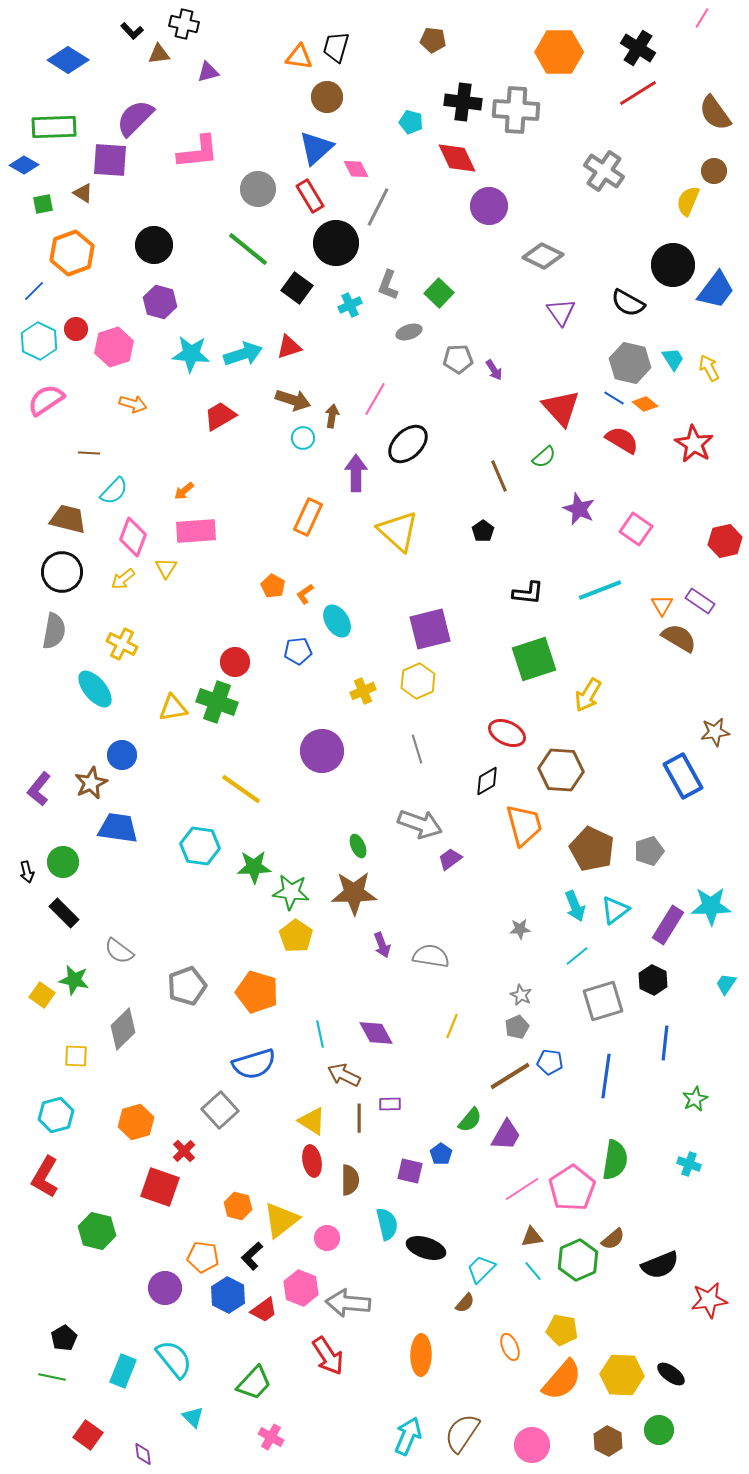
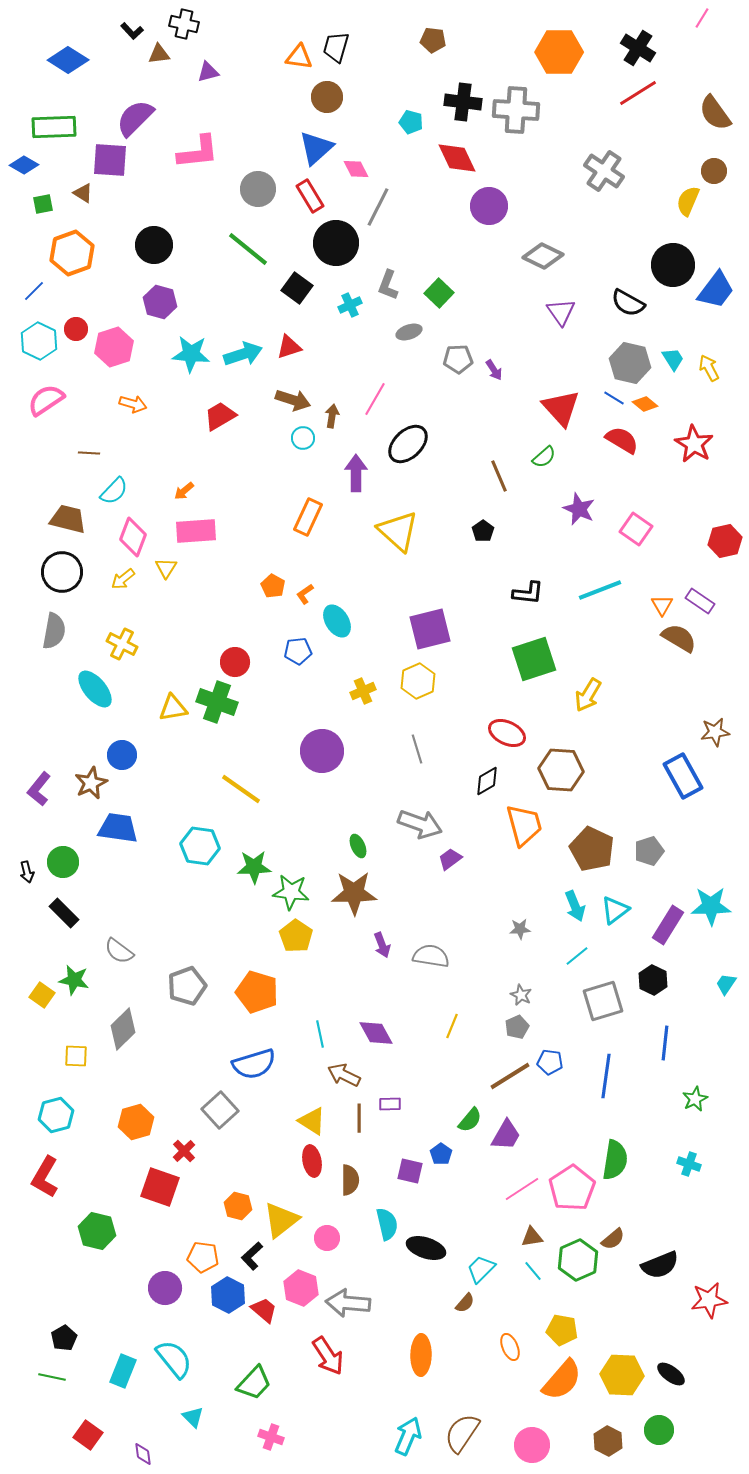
red trapezoid at (264, 1310): rotated 104 degrees counterclockwise
pink cross at (271, 1437): rotated 10 degrees counterclockwise
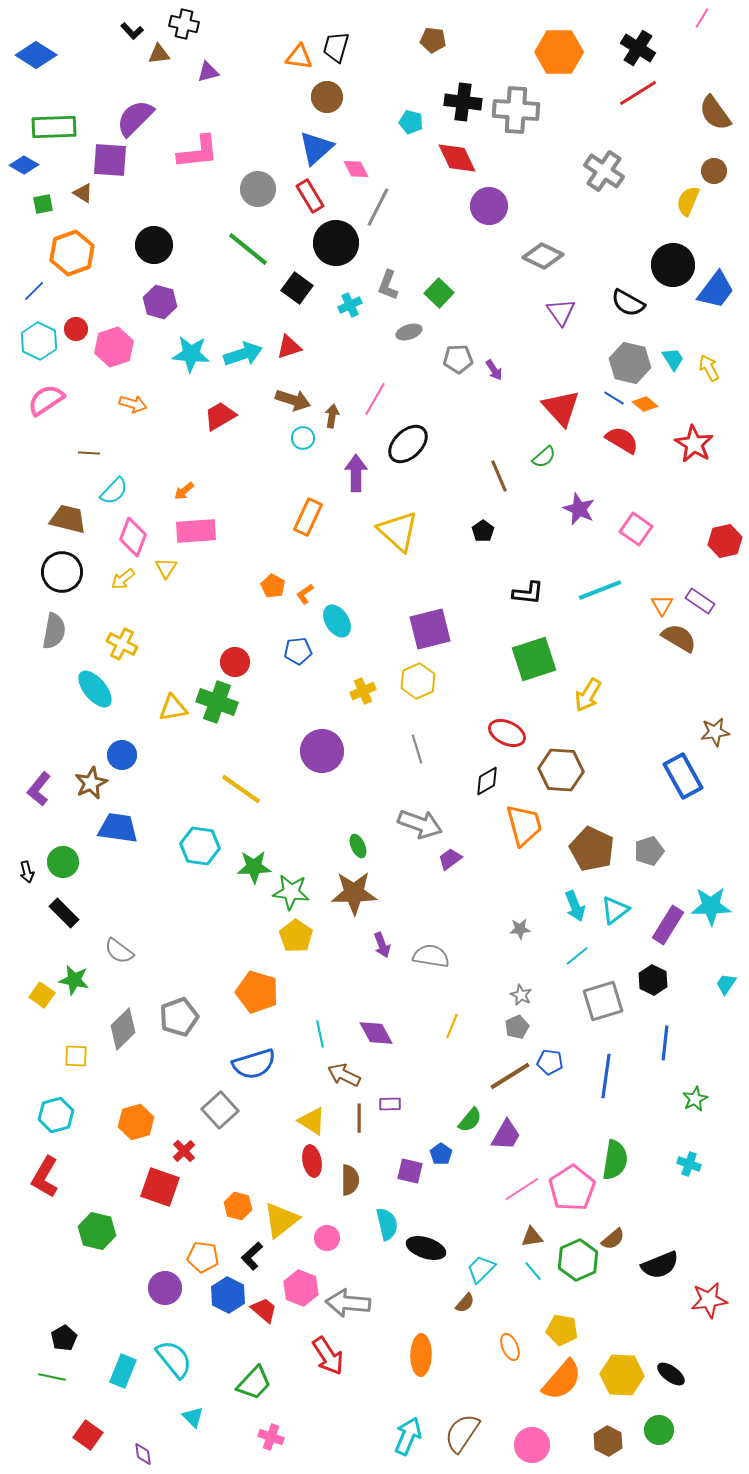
blue diamond at (68, 60): moved 32 px left, 5 px up
gray pentagon at (187, 986): moved 8 px left, 31 px down
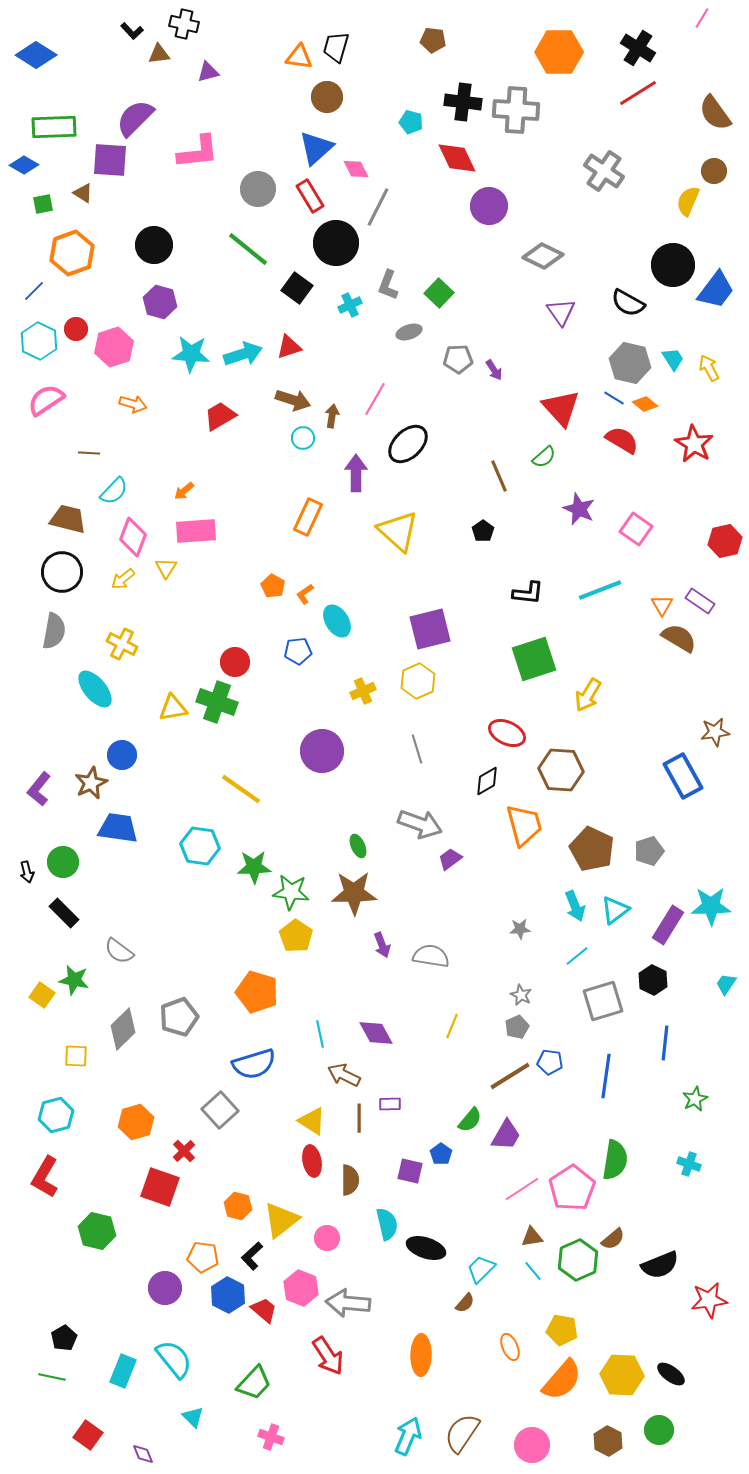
purple diamond at (143, 1454): rotated 15 degrees counterclockwise
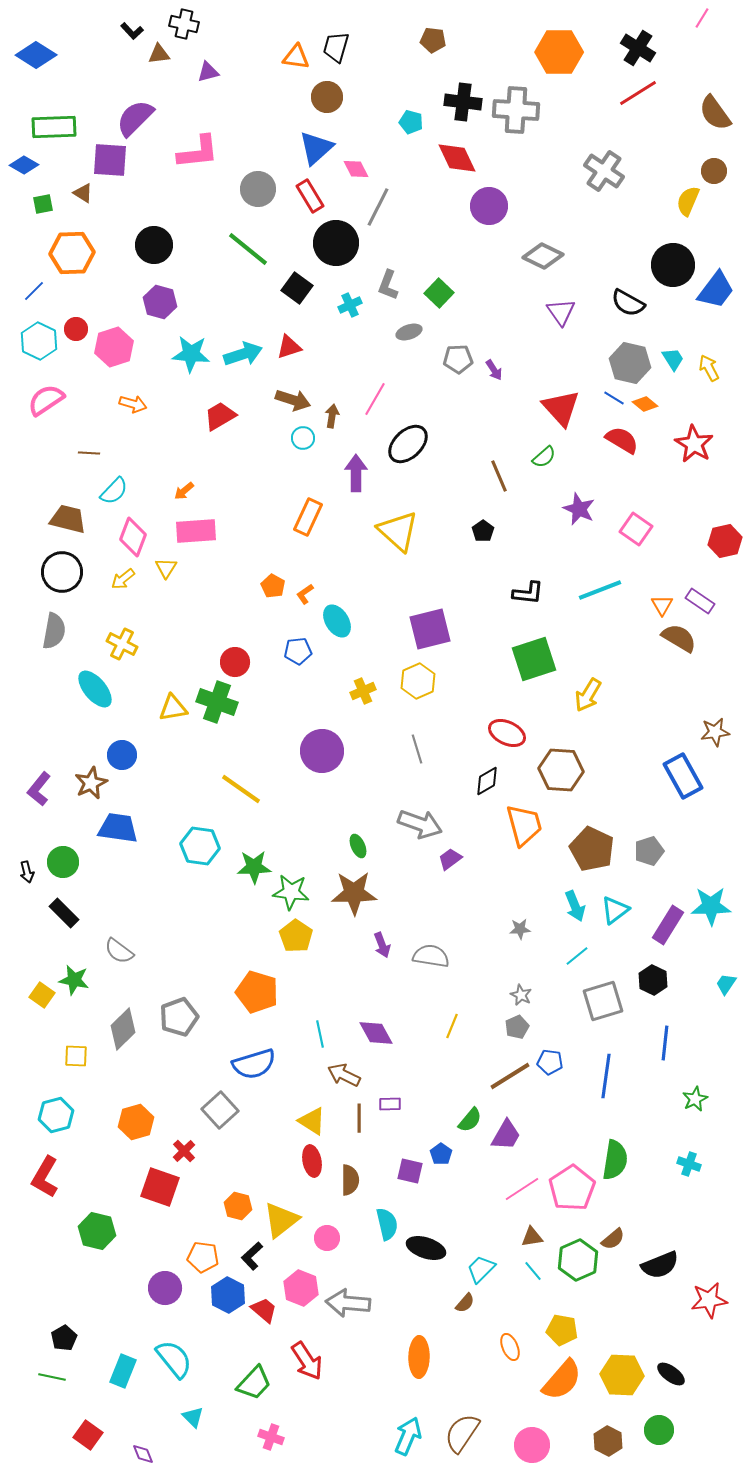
orange triangle at (299, 57): moved 3 px left
orange hexagon at (72, 253): rotated 18 degrees clockwise
orange ellipse at (421, 1355): moved 2 px left, 2 px down
red arrow at (328, 1356): moved 21 px left, 5 px down
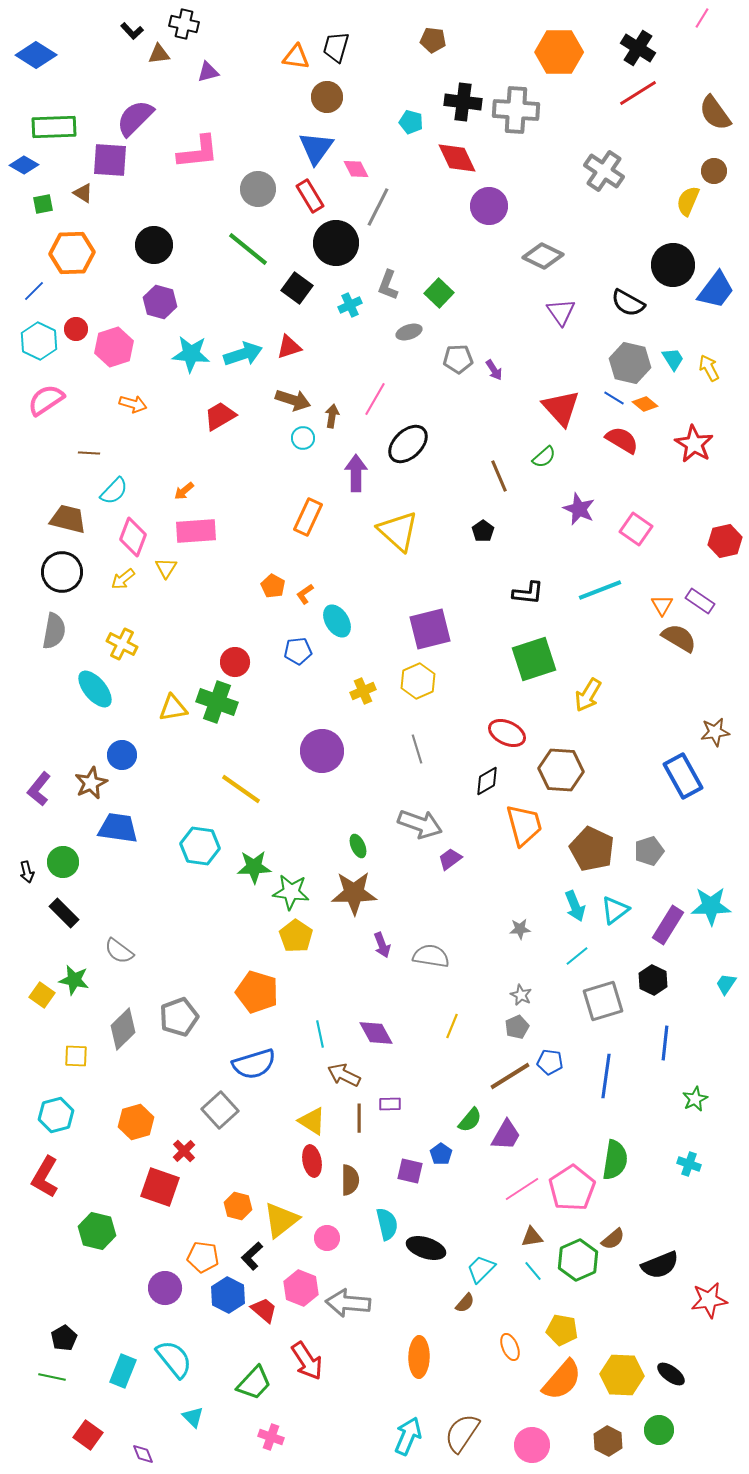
blue triangle at (316, 148): rotated 12 degrees counterclockwise
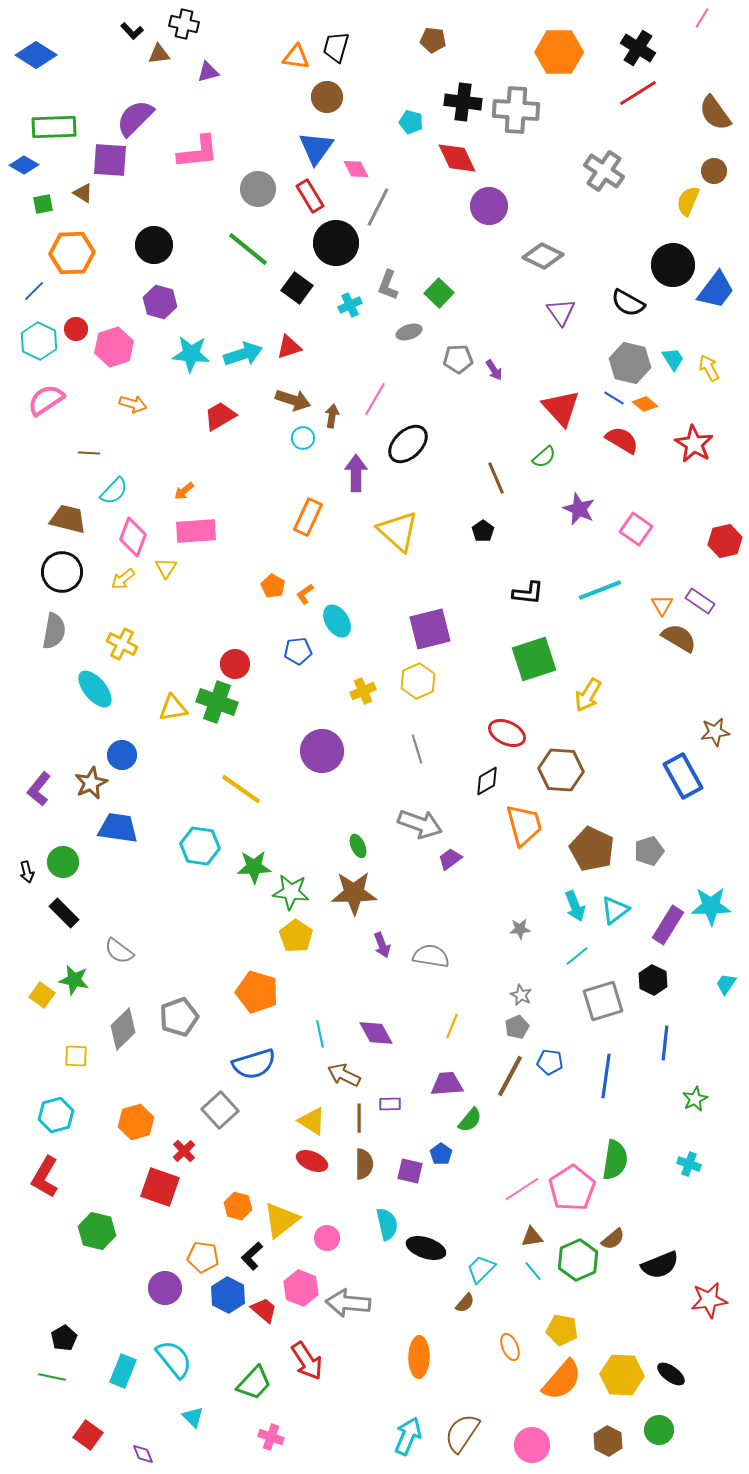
brown line at (499, 476): moved 3 px left, 2 px down
red circle at (235, 662): moved 2 px down
brown line at (510, 1076): rotated 30 degrees counterclockwise
purple trapezoid at (506, 1135): moved 59 px left, 51 px up; rotated 124 degrees counterclockwise
red ellipse at (312, 1161): rotated 56 degrees counterclockwise
brown semicircle at (350, 1180): moved 14 px right, 16 px up
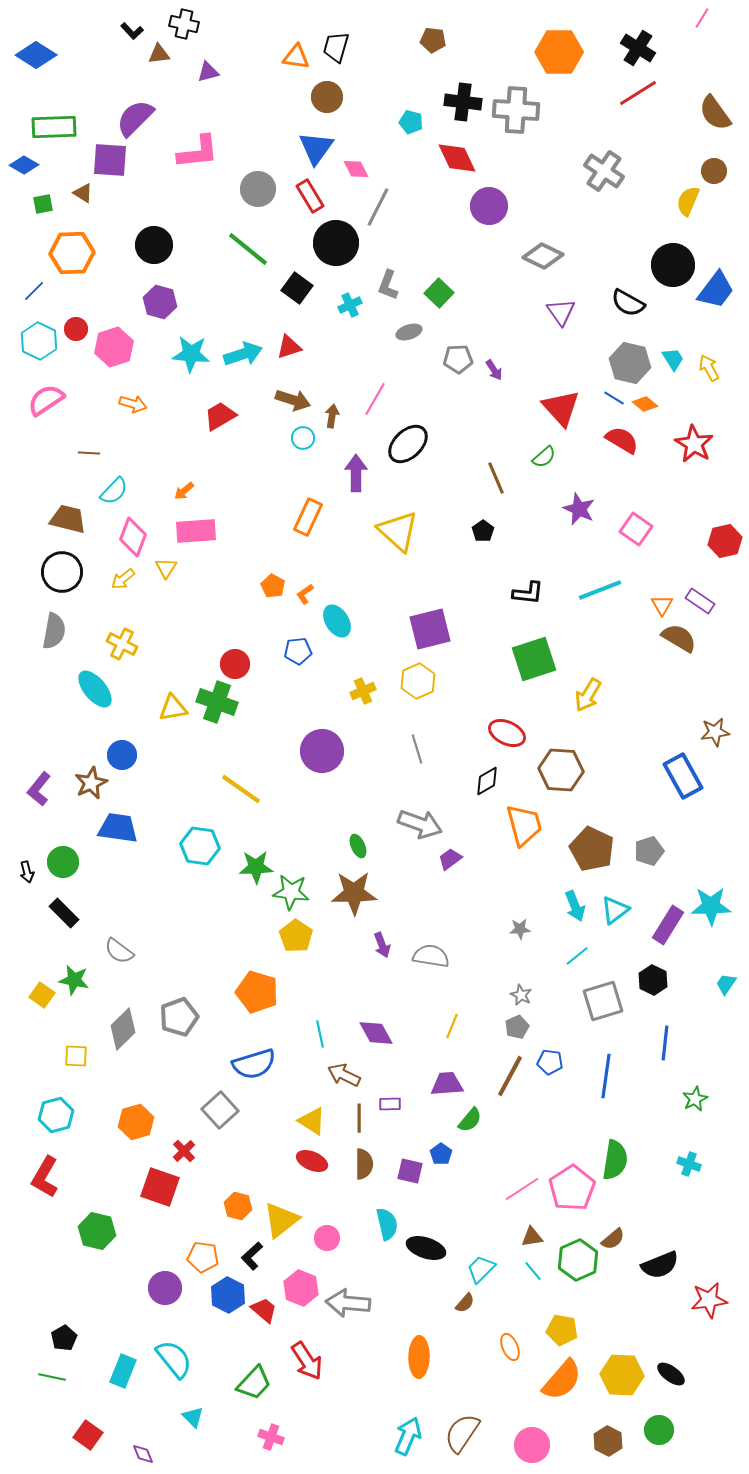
green star at (254, 867): moved 2 px right
